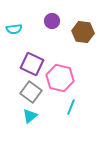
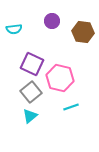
gray square: rotated 15 degrees clockwise
cyan line: rotated 49 degrees clockwise
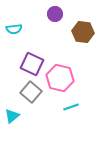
purple circle: moved 3 px right, 7 px up
gray square: rotated 10 degrees counterclockwise
cyan triangle: moved 18 px left
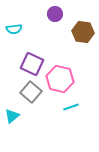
pink hexagon: moved 1 px down
